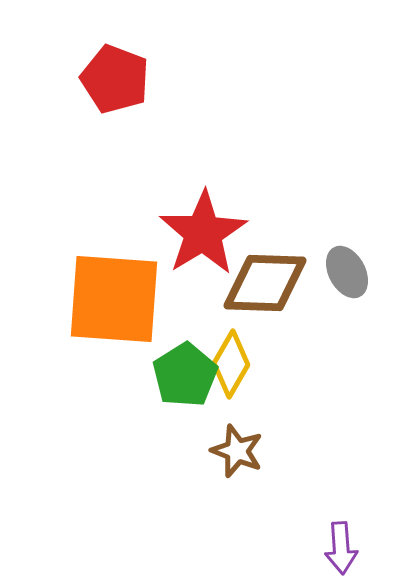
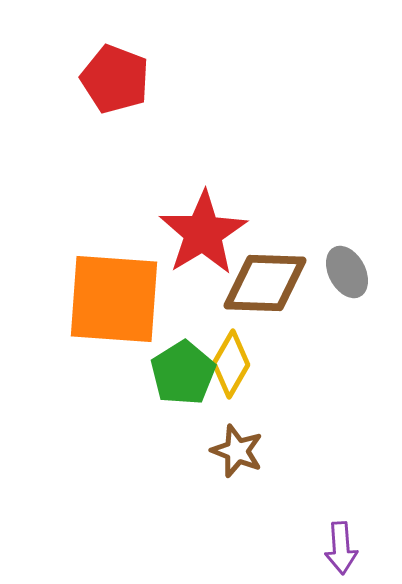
green pentagon: moved 2 px left, 2 px up
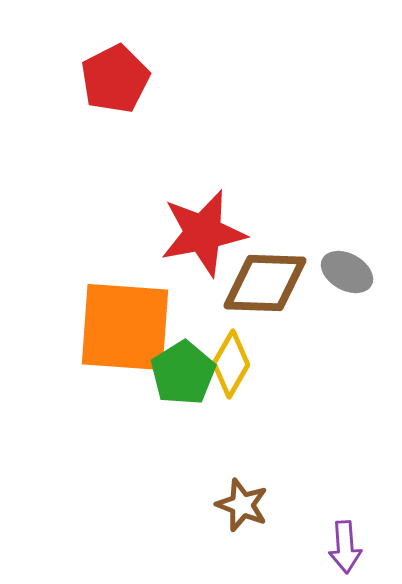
red pentagon: rotated 24 degrees clockwise
red star: rotated 20 degrees clockwise
gray ellipse: rotated 33 degrees counterclockwise
orange square: moved 11 px right, 28 px down
brown star: moved 5 px right, 54 px down
purple arrow: moved 4 px right, 1 px up
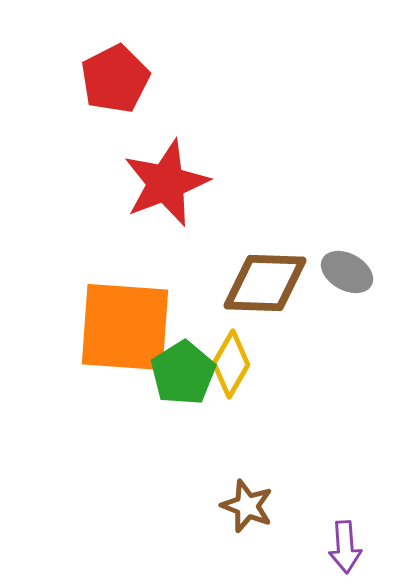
red star: moved 37 px left, 50 px up; rotated 10 degrees counterclockwise
brown star: moved 5 px right, 1 px down
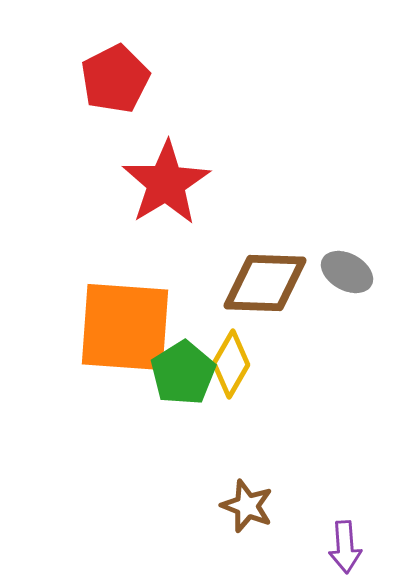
red star: rotated 10 degrees counterclockwise
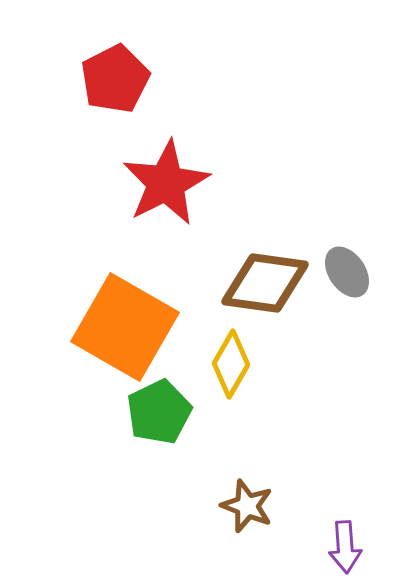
red star: rotated 4 degrees clockwise
gray ellipse: rotated 27 degrees clockwise
brown diamond: rotated 6 degrees clockwise
orange square: rotated 26 degrees clockwise
green pentagon: moved 24 px left, 39 px down; rotated 6 degrees clockwise
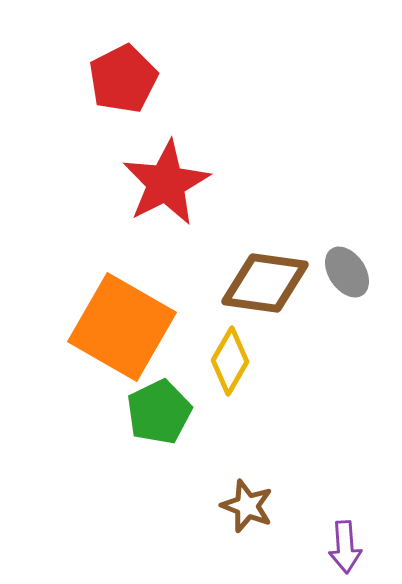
red pentagon: moved 8 px right
orange square: moved 3 px left
yellow diamond: moved 1 px left, 3 px up
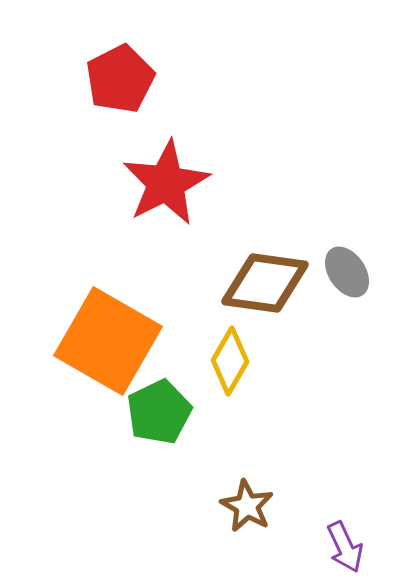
red pentagon: moved 3 px left
orange square: moved 14 px left, 14 px down
brown star: rotated 8 degrees clockwise
purple arrow: rotated 21 degrees counterclockwise
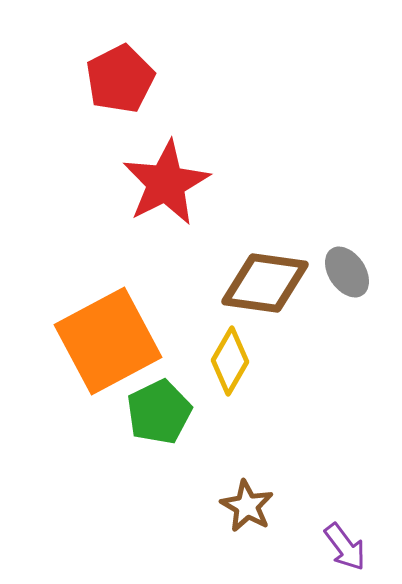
orange square: rotated 32 degrees clockwise
purple arrow: rotated 12 degrees counterclockwise
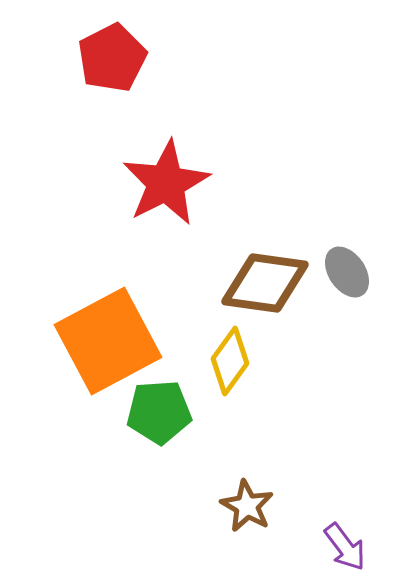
red pentagon: moved 8 px left, 21 px up
yellow diamond: rotated 6 degrees clockwise
green pentagon: rotated 22 degrees clockwise
